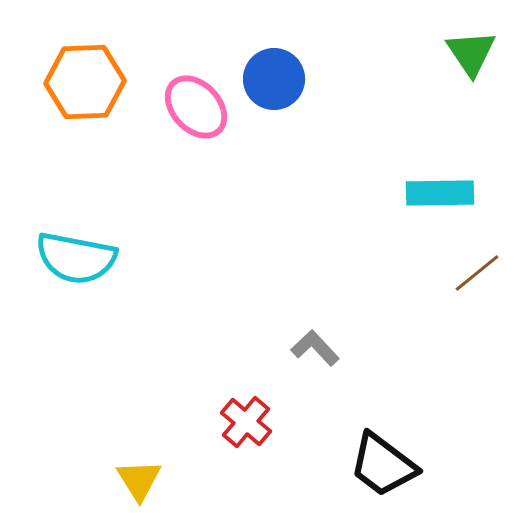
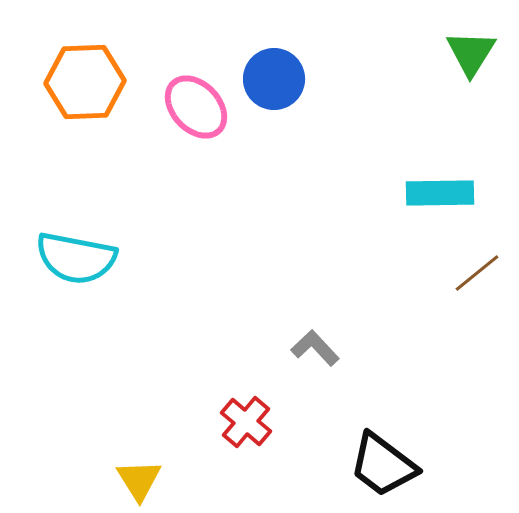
green triangle: rotated 6 degrees clockwise
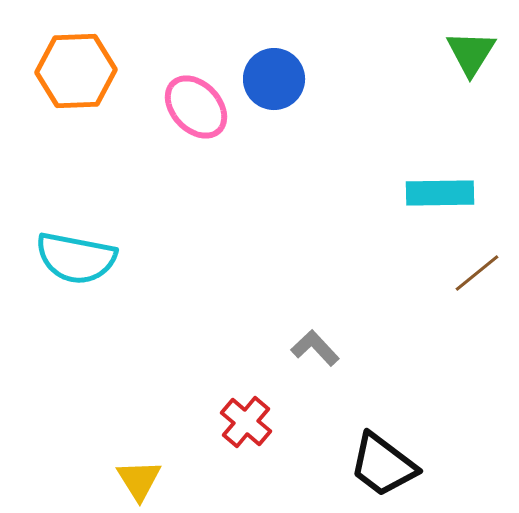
orange hexagon: moved 9 px left, 11 px up
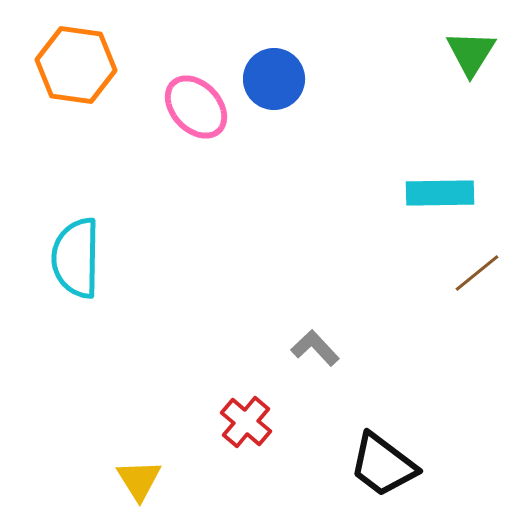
orange hexagon: moved 6 px up; rotated 10 degrees clockwise
cyan semicircle: rotated 80 degrees clockwise
